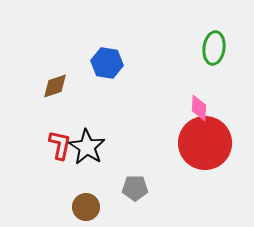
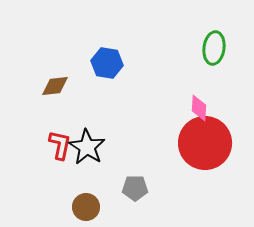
brown diamond: rotated 12 degrees clockwise
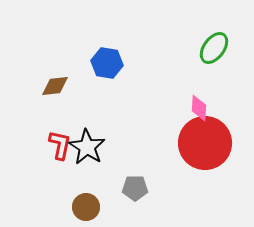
green ellipse: rotated 28 degrees clockwise
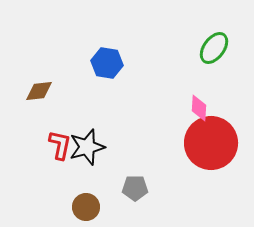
brown diamond: moved 16 px left, 5 px down
red circle: moved 6 px right
black star: rotated 24 degrees clockwise
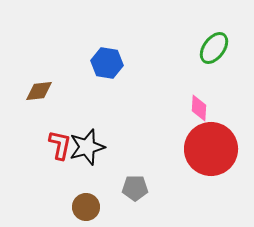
red circle: moved 6 px down
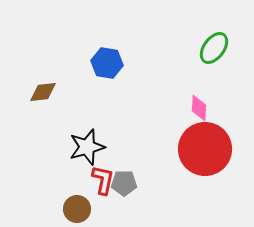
brown diamond: moved 4 px right, 1 px down
red L-shape: moved 43 px right, 35 px down
red circle: moved 6 px left
gray pentagon: moved 11 px left, 5 px up
brown circle: moved 9 px left, 2 px down
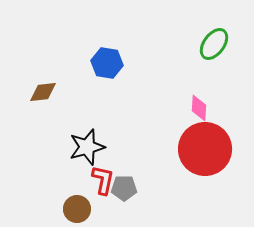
green ellipse: moved 4 px up
gray pentagon: moved 5 px down
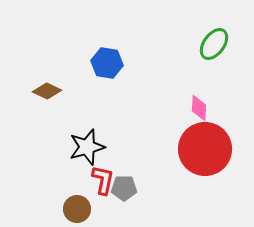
brown diamond: moved 4 px right, 1 px up; rotated 32 degrees clockwise
